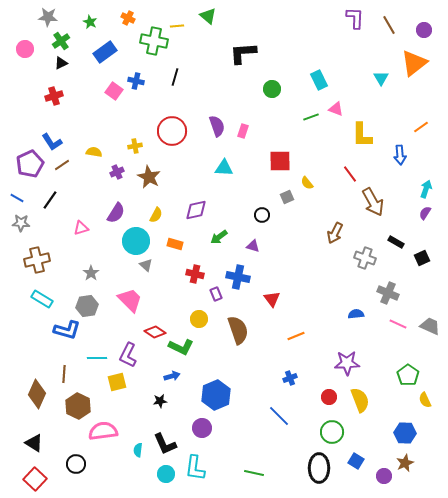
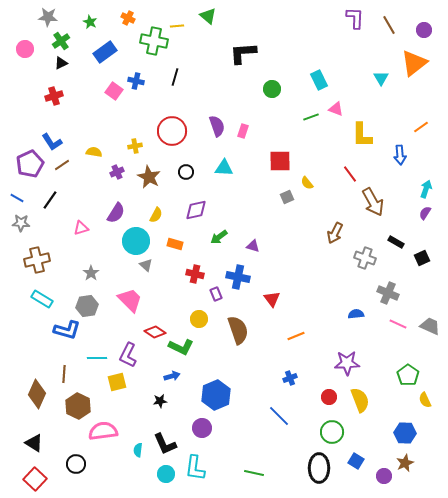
black circle at (262, 215): moved 76 px left, 43 px up
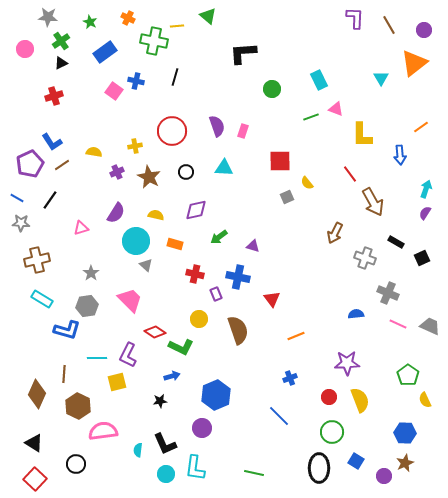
yellow semicircle at (156, 215): rotated 105 degrees counterclockwise
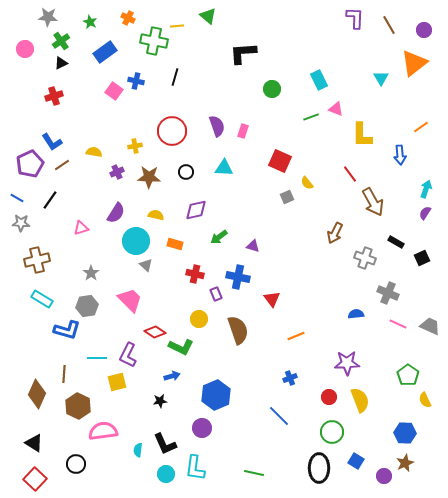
red square at (280, 161): rotated 25 degrees clockwise
brown star at (149, 177): rotated 25 degrees counterclockwise
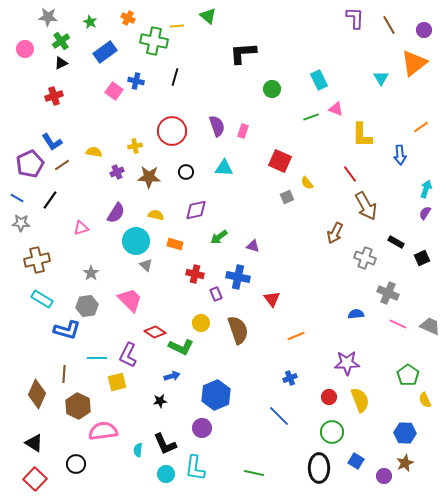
brown arrow at (373, 202): moved 7 px left, 4 px down
yellow circle at (199, 319): moved 2 px right, 4 px down
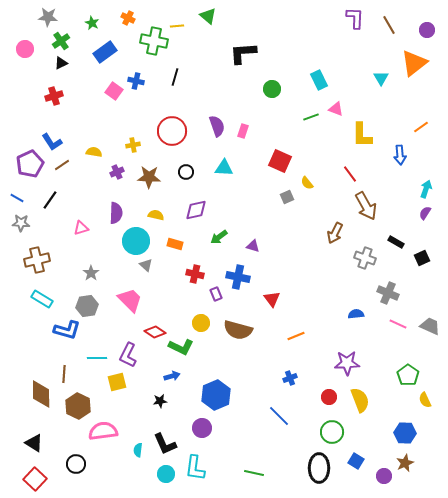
green star at (90, 22): moved 2 px right, 1 px down
purple circle at (424, 30): moved 3 px right
yellow cross at (135, 146): moved 2 px left, 1 px up
purple semicircle at (116, 213): rotated 30 degrees counterclockwise
brown semicircle at (238, 330): rotated 124 degrees clockwise
brown diamond at (37, 394): moved 4 px right; rotated 24 degrees counterclockwise
